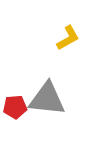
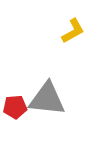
yellow L-shape: moved 5 px right, 7 px up
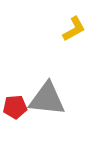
yellow L-shape: moved 1 px right, 2 px up
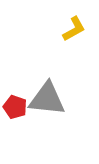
red pentagon: rotated 25 degrees clockwise
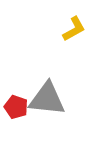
red pentagon: moved 1 px right
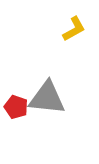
gray triangle: moved 1 px up
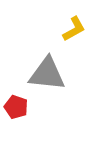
gray triangle: moved 24 px up
